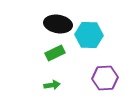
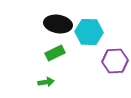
cyan hexagon: moved 3 px up
purple hexagon: moved 10 px right, 17 px up
green arrow: moved 6 px left, 3 px up
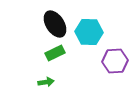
black ellipse: moved 3 px left; rotated 48 degrees clockwise
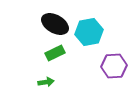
black ellipse: rotated 28 degrees counterclockwise
cyan hexagon: rotated 12 degrees counterclockwise
purple hexagon: moved 1 px left, 5 px down
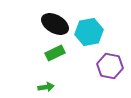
purple hexagon: moved 4 px left; rotated 15 degrees clockwise
green arrow: moved 5 px down
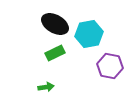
cyan hexagon: moved 2 px down
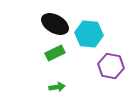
cyan hexagon: rotated 16 degrees clockwise
purple hexagon: moved 1 px right
green arrow: moved 11 px right
